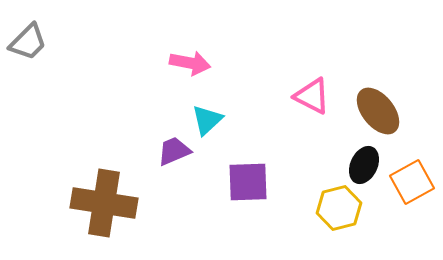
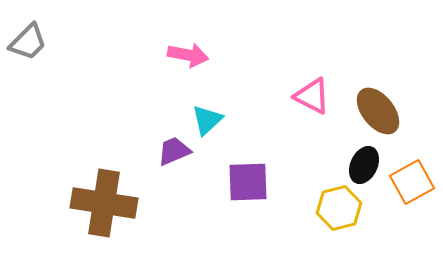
pink arrow: moved 2 px left, 8 px up
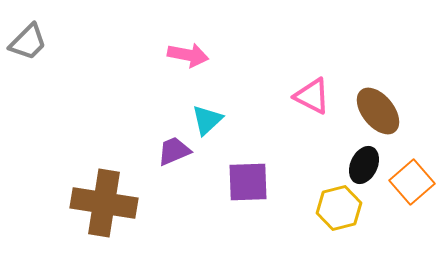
orange square: rotated 12 degrees counterclockwise
